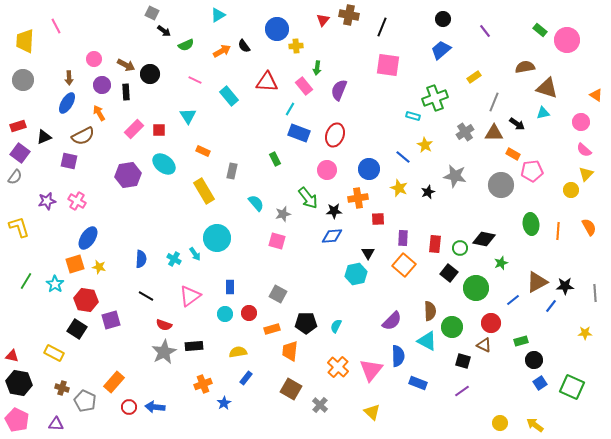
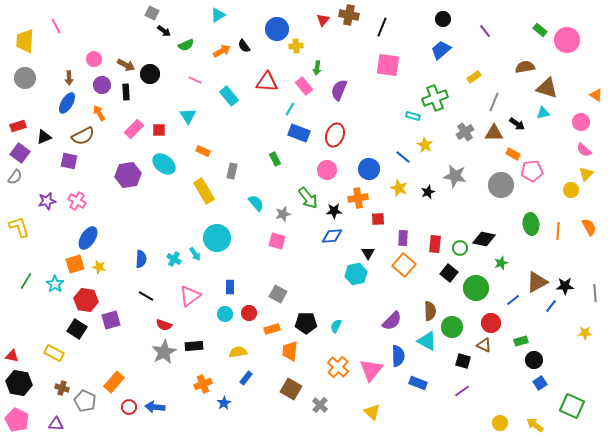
gray circle at (23, 80): moved 2 px right, 2 px up
green square at (572, 387): moved 19 px down
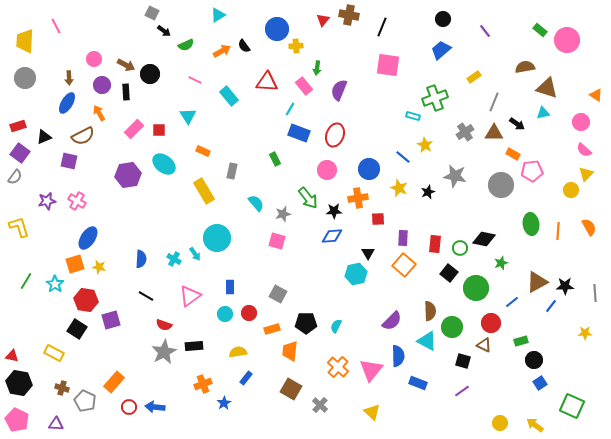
blue line at (513, 300): moved 1 px left, 2 px down
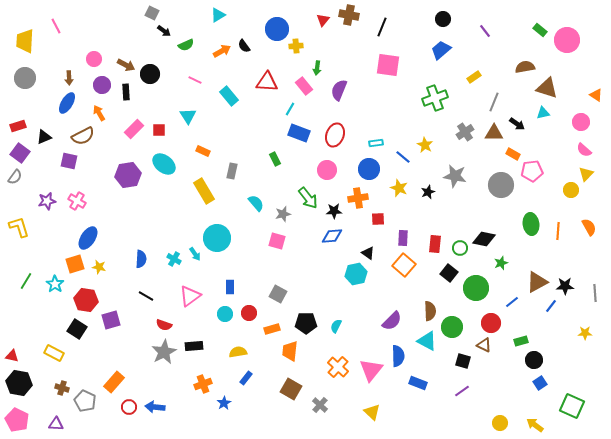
cyan rectangle at (413, 116): moved 37 px left, 27 px down; rotated 24 degrees counterclockwise
black triangle at (368, 253): rotated 24 degrees counterclockwise
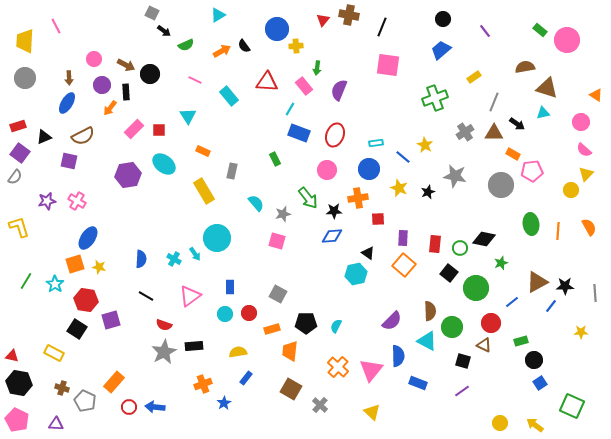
orange arrow at (99, 113): moved 11 px right, 5 px up; rotated 112 degrees counterclockwise
yellow star at (585, 333): moved 4 px left, 1 px up
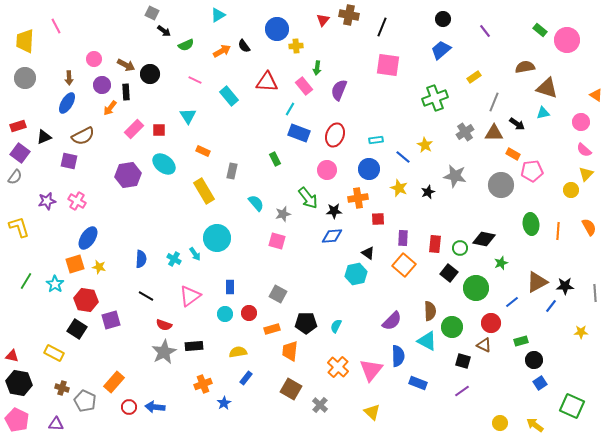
cyan rectangle at (376, 143): moved 3 px up
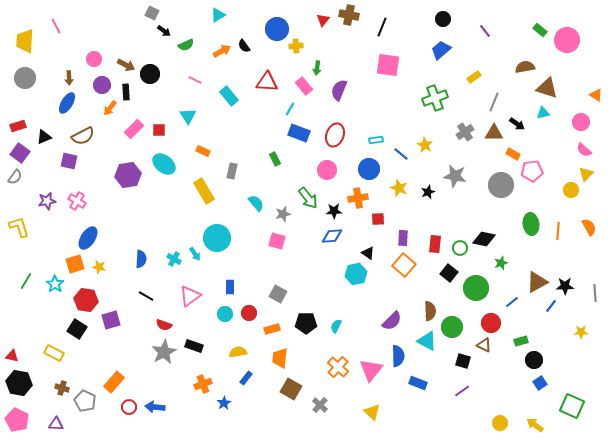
blue line at (403, 157): moved 2 px left, 3 px up
black rectangle at (194, 346): rotated 24 degrees clockwise
orange trapezoid at (290, 351): moved 10 px left, 7 px down
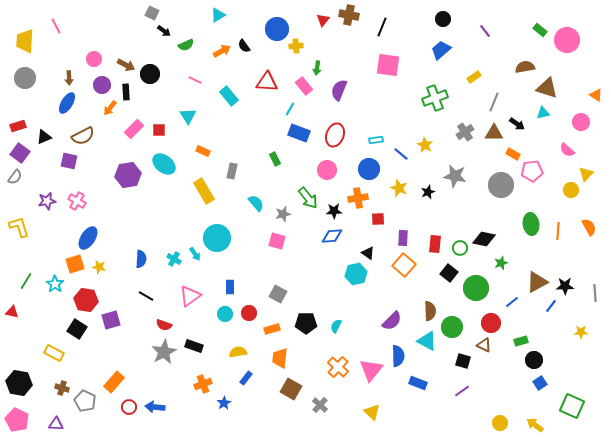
pink semicircle at (584, 150): moved 17 px left
red triangle at (12, 356): moved 44 px up
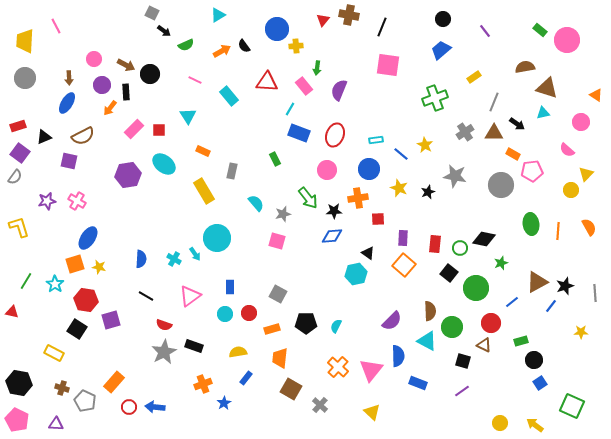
black star at (565, 286): rotated 18 degrees counterclockwise
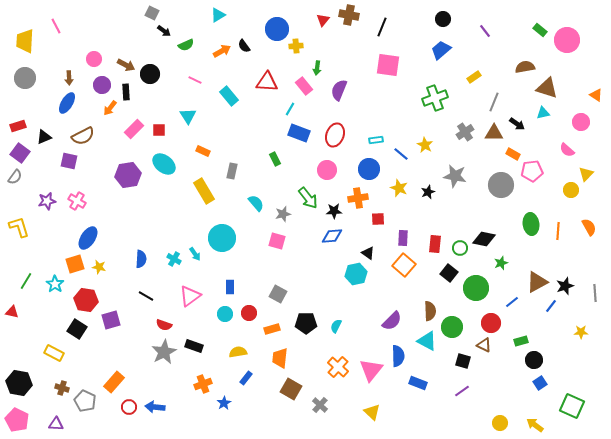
cyan circle at (217, 238): moved 5 px right
